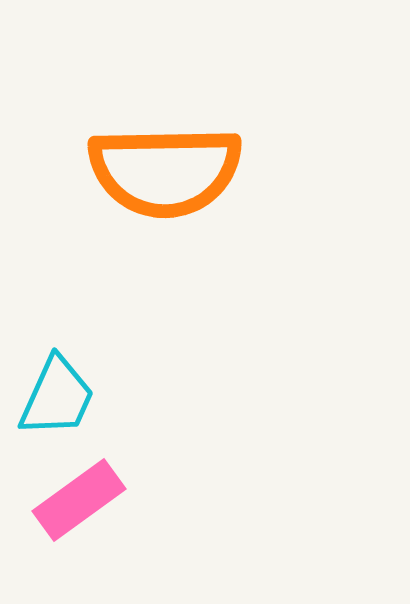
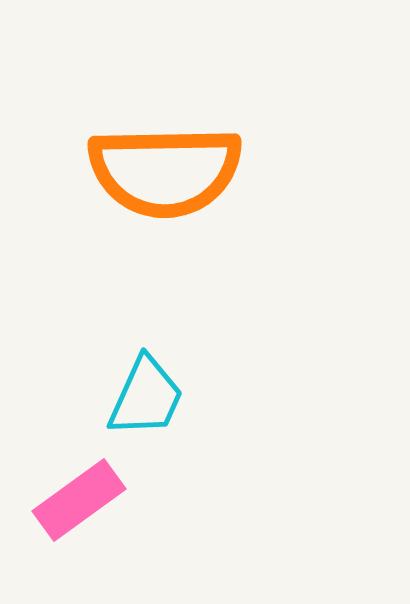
cyan trapezoid: moved 89 px right
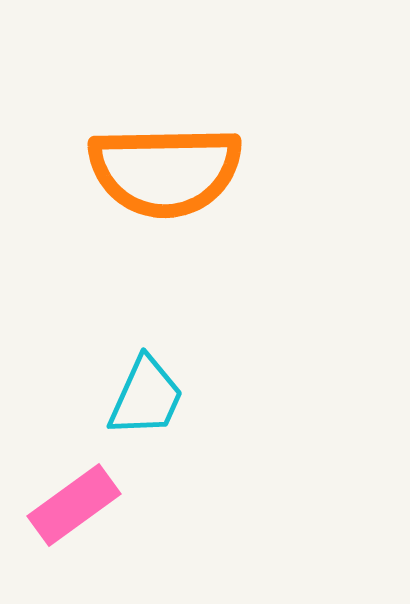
pink rectangle: moved 5 px left, 5 px down
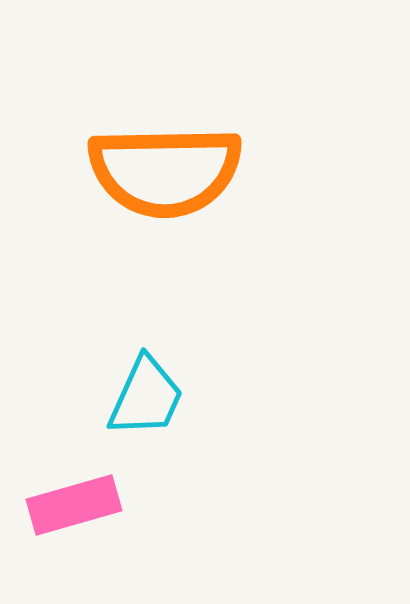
pink rectangle: rotated 20 degrees clockwise
